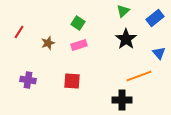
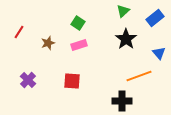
purple cross: rotated 35 degrees clockwise
black cross: moved 1 px down
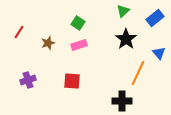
orange line: moved 1 px left, 3 px up; rotated 45 degrees counterclockwise
purple cross: rotated 28 degrees clockwise
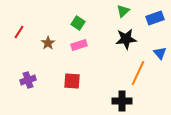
blue rectangle: rotated 18 degrees clockwise
black star: rotated 30 degrees clockwise
brown star: rotated 16 degrees counterclockwise
blue triangle: moved 1 px right
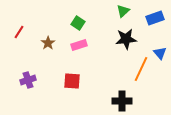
orange line: moved 3 px right, 4 px up
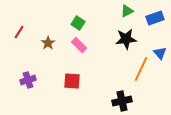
green triangle: moved 4 px right; rotated 16 degrees clockwise
pink rectangle: rotated 63 degrees clockwise
black cross: rotated 12 degrees counterclockwise
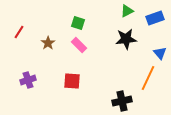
green square: rotated 16 degrees counterclockwise
orange line: moved 7 px right, 9 px down
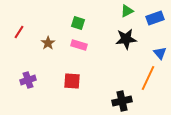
pink rectangle: rotated 28 degrees counterclockwise
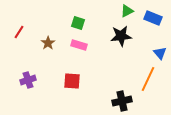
blue rectangle: moved 2 px left; rotated 42 degrees clockwise
black star: moved 5 px left, 3 px up
orange line: moved 1 px down
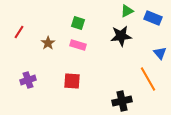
pink rectangle: moved 1 px left
orange line: rotated 55 degrees counterclockwise
